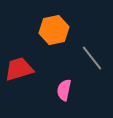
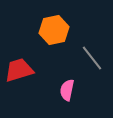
red trapezoid: moved 1 px down
pink semicircle: moved 3 px right
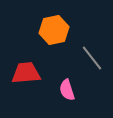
red trapezoid: moved 7 px right, 3 px down; rotated 12 degrees clockwise
pink semicircle: rotated 30 degrees counterclockwise
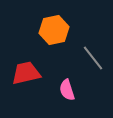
gray line: moved 1 px right
red trapezoid: rotated 8 degrees counterclockwise
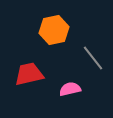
red trapezoid: moved 3 px right, 1 px down
pink semicircle: moved 3 px right, 1 px up; rotated 95 degrees clockwise
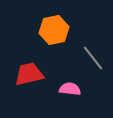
pink semicircle: rotated 20 degrees clockwise
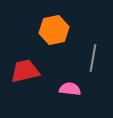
gray line: rotated 48 degrees clockwise
red trapezoid: moved 4 px left, 3 px up
